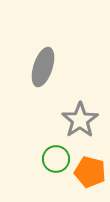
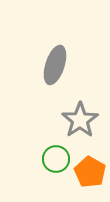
gray ellipse: moved 12 px right, 2 px up
orange pentagon: rotated 16 degrees clockwise
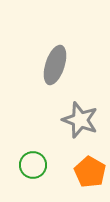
gray star: rotated 18 degrees counterclockwise
green circle: moved 23 px left, 6 px down
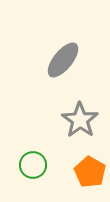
gray ellipse: moved 8 px right, 5 px up; rotated 21 degrees clockwise
gray star: rotated 15 degrees clockwise
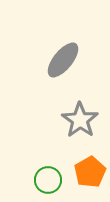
green circle: moved 15 px right, 15 px down
orange pentagon: rotated 12 degrees clockwise
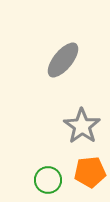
gray star: moved 2 px right, 6 px down
orange pentagon: rotated 24 degrees clockwise
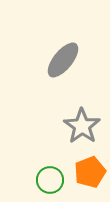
orange pentagon: rotated 16 degrees counterclockwise
green circle: moved 2 px right
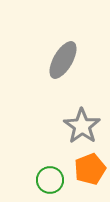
gray ellipse: rotated 9 degrees counterclockwise
orange pentagon: moved 3 px up
